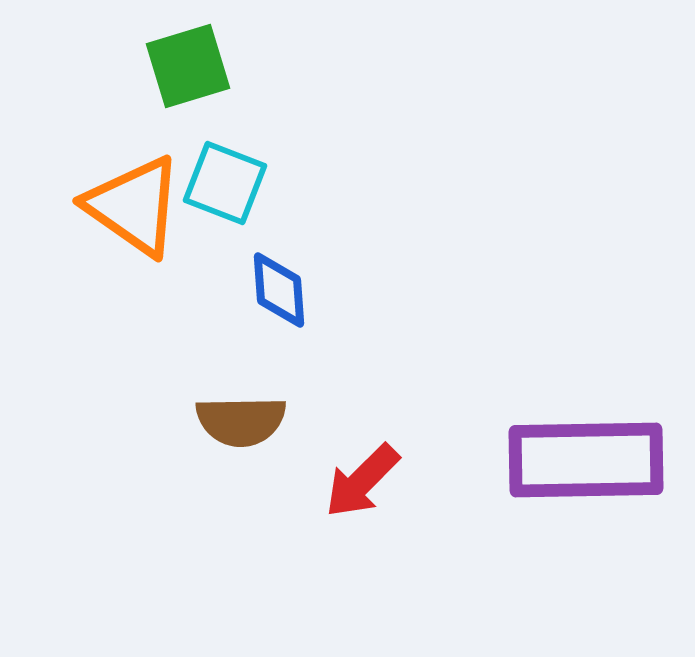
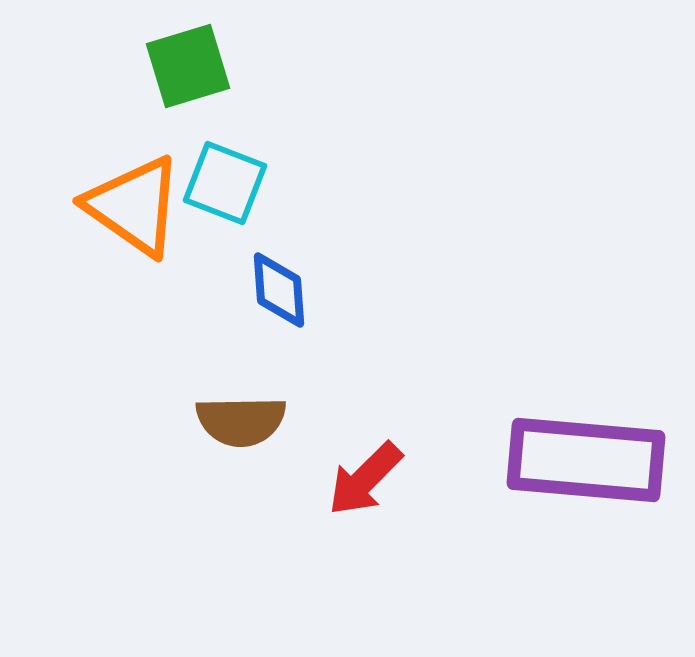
purple rectangle: rotated 6 degrees clockwise
red arrow: moved 3 px right, 2 px up
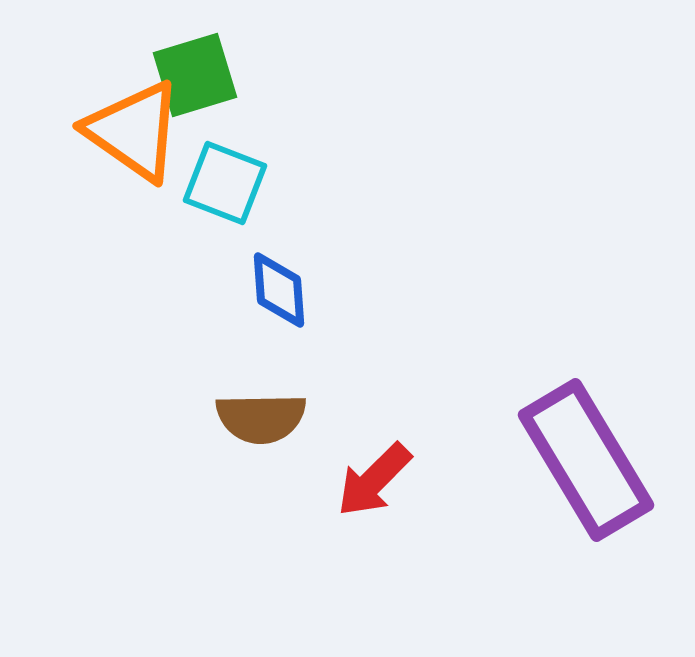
green square: moved 7 px right, 9 px down
orange triangle: moved 75 px up
brown semicircle: moved 20 px right, 3 px up
purple rectangle: rotated 54 degrees clockwise
red arrow: moved 9 px right, 1 px down
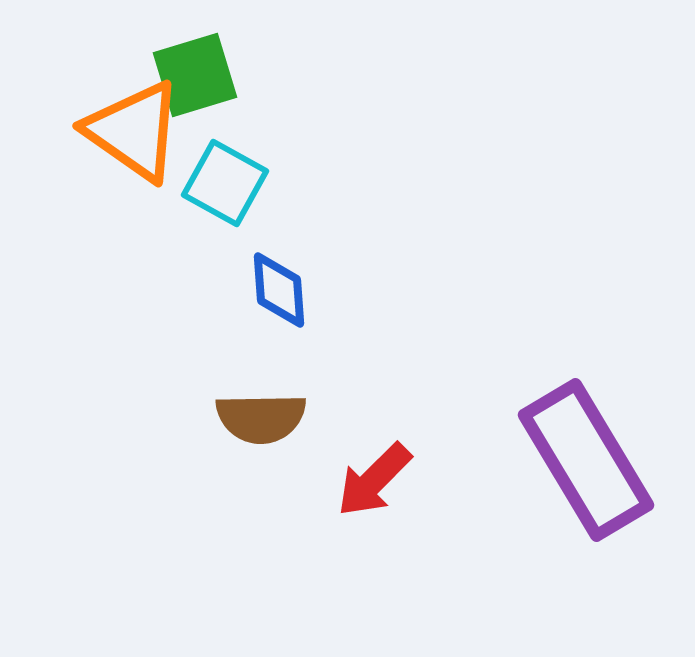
cyan square: rotated 8 degrees clockwise
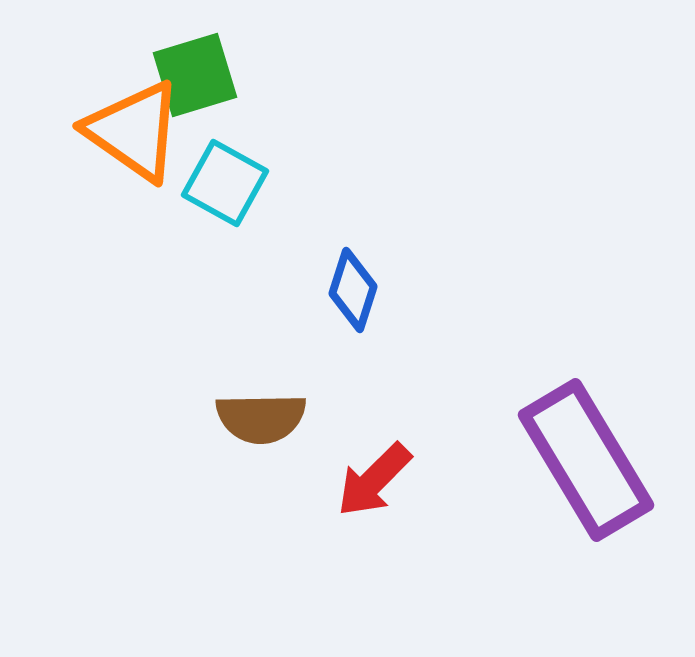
blue diamond: moved 74 px right; rotated 22 degrees clockwise
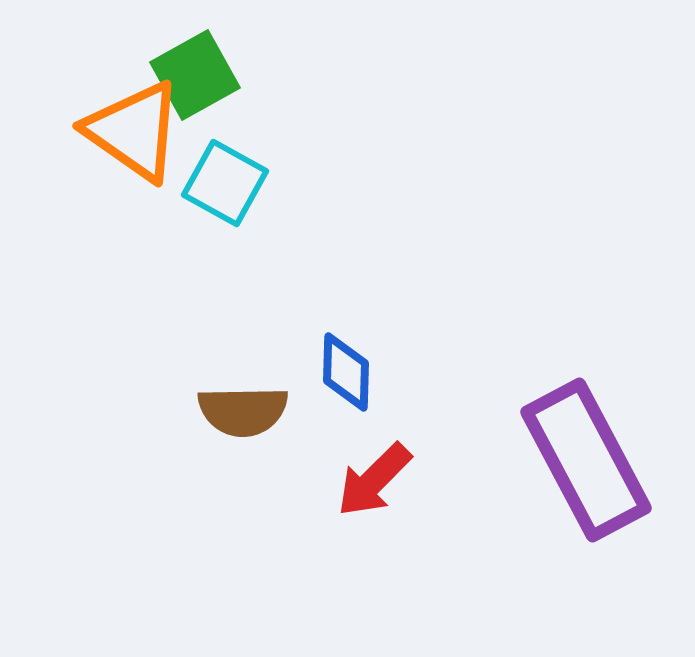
green square: rotated 12 degrees counterclockwise
blue diamond: moved 7 px left, 82 px down; rotated 16 degrees counterclockwise
brown semicircle: moved 18 px left, 7 px up
purple rectangle: rotated 3 degrees clockwise
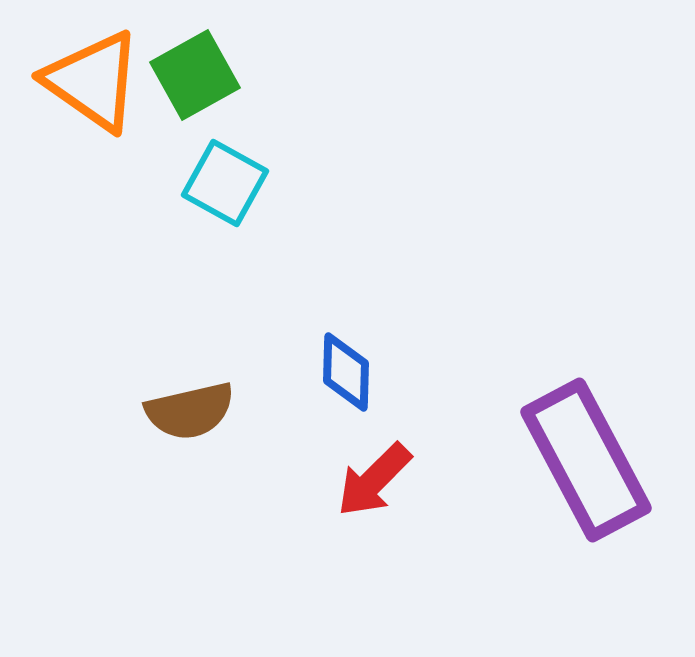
orange triangle: moved 41 px left, 50 px up
brown semicircle: moved 53 px left; rotated 12 degrees counterclockwise
